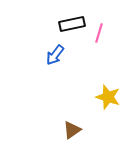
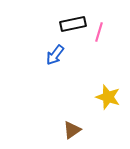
black rectangle: moved 1 px right
pink line: moved 1 px up
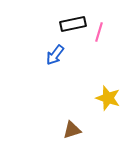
yellow star: moved 1 px down
brown triangle: rotated 18 degrees clockwise
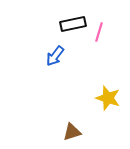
blue arrow: moved 1 px down
brown triangle: moved 2 px down
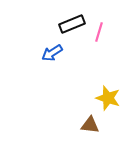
black rectangle: moved 1 px left; rotated 10 degrees counterclockwise
blue arrow: moved 3 px left, 3 px up; rotated 20 degrees clockwise
brown triangle: moved 18 px right, 7 px up; rotated 24 degrees clockwise
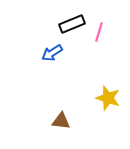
brown triangle: moved 29 px left, 4 px up
